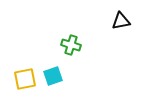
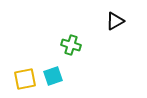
black triangle: moved 6 px left; rotated 18 degrees counterclockwise
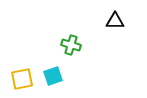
black triangle: rotated 30 degrees clockwise
yellow square: moved 3 px left
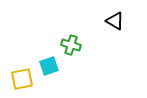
black triangle: rotated 30 degrees clockwise
cyan square: moved 4 px left, 10 px up
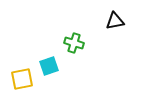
black triangle: rotated 42 degrees counterclockwise
green cross: moved 3 px right, 2 px up
